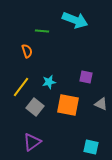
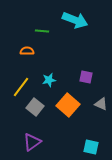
orange semicircle: rotated 72 degrees counterclockwise
cyan star: moved 2 px up
orange square: rotated 30 degrees clockwise
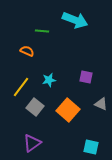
orange semicircle: rotated 24 degrees clockwise
orange square: moved 5 px down
purple triangle: moved 1 px down
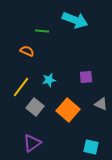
purple square: rotated 16 degrees counterclockwise
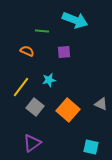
purple square: moved 22 px left, 25 px up
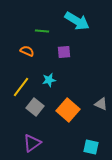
cyan arrow: moved 2 px right, 1 px down; rotated 10 degrees clockwise
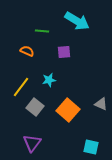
purple triangle: rotated 18 degrees counterclockwise
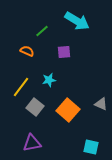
green line: rotated 48 degrees counterclockwise
purple triangle: rotated 42 degrees clockwise
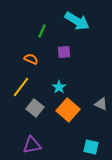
green line: rotated 24 degrees counterclockwise
orange semicircle: moved 4 px right, 8 px down
cyan star: moved 10 px right, 7 px down; rotated 24 degrees counterclockwise
gray square: moved 1 px down
purple triangle: moved 2 px down
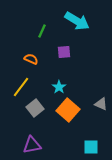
gray square: rotated 12 degrees clockwise
cyan square: rotated 14 degrees counterclockwise
